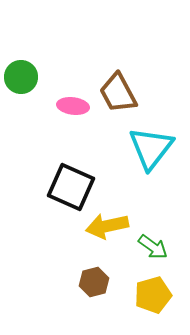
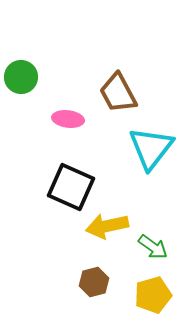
pink ellipse: moved 5 px left, 13 px down
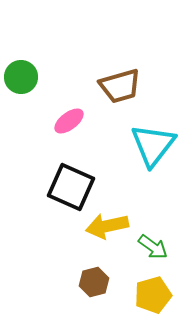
brown trapezoid: moved 2 px right, 7 px up; rotated 78 degrees counterclockwise
pink ellipse: moved 1 px right, 2 px down; rotated 44 degrees counterclockwise
cyan triangle: moved 2 px right, 3 px up
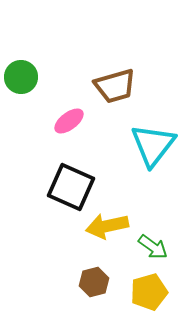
brown trapezoid: moved 5 px left
yellow pentagon: moved 4 px left, 3 px up
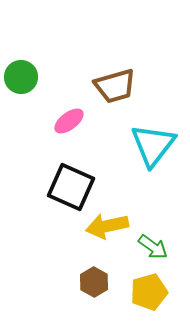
brown hexagon: rotated 16 degrees counterclockwise
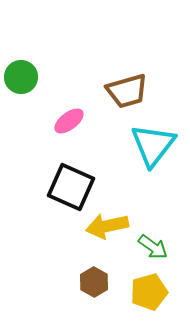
brown trapezoid: moved 12 px right, 5 px down
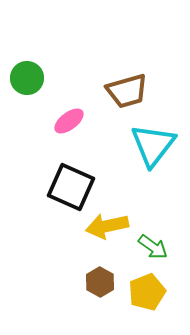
green circle: moved 6 px right, 1 px down
brown hexagon: moved 6 px right
yellow pentagon: moved 2 px left; rotated 6 degrees counterclockwise
